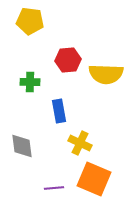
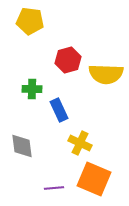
red hexagon: rotated 10 degrees counterclockwise
green cross: moved 2 px right, 7 px down
blue rectangle: moved 1 px up; rotated 15 degrees counterclockwise
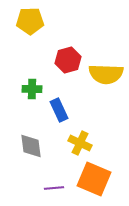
yellow pentagon: rotated 8 degrees counterclockwise
gray diamond: moved 9 px right
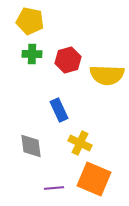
yellow pentagon: rotated 12 degrees clockwise
yellow semicircle: moved 1 px right, 1 px down
green cross: moved 35 px up
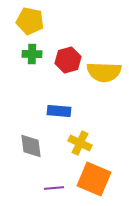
yellow semicircle: moved 3 px left, 3 px up
blue rectangle: moved 1 px down; rotated 60 degrees counterclockwise
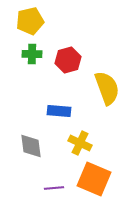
yellow pentagon: rotated 24 degrees counterclockwise
yellow semicircle: moved 3 px right, 16 px down; rotated 112 degrees counterclockwise
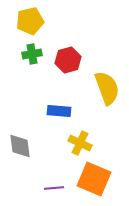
green cross: rotated 12 degrees counterclockwise
gray diamond: moved 11 px left
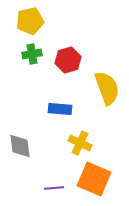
blue rectangle: moved 1 px right, 2 px up
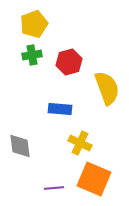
yellow pentagon: moved 4 px right, 3 px down; rotated 8 degrees counterclockwise
green cross: moved 1 px down
red hexagon: moved 1 px right, 2 px down
